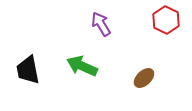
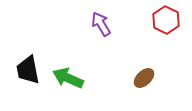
green arrow: moved 14 px left, 12 px down
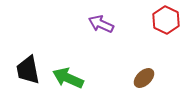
purple arrow: rotated 35 degrees counterclockwise
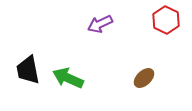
purple arrow: moved 1 px left; rotated 50 degrees counterclockwise
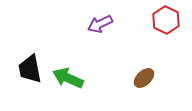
black trapezoid: moved 2 px right, 1 px up
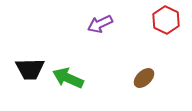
black trapezoid: rotated 80 degrees counterclockwise
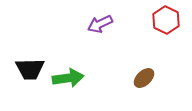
green arrow: rotated 148 degrees clockwise
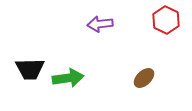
purple arrow: rotated 20 degrees clockwise
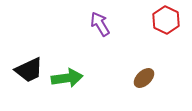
purple arrow: rotated 65 degrees clockwise
black trapezoid: moved 1 px left, 1 px down; rotated 24 degrees counterclockwise
green arrow: moved 1 px left
